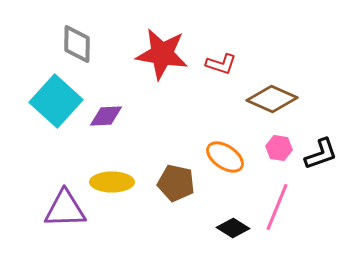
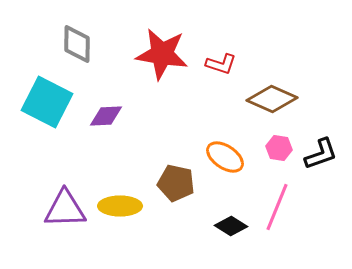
cyan square: moved 9 px left, 1 px down; rotated 15 degrees counterclockwise
yellow ellipse: moved 8 px right, 24 px down
black diamond: moved 2 px left, 2 px up
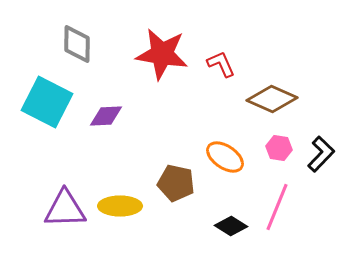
red L-shape: rotated 132 degrees counterclockwise
black L-shape: rotated 27 degrees counterclockwise
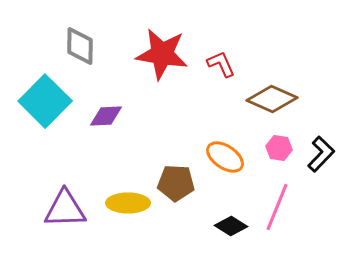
gray diamond: moved 3 px right, 2 px down
cyan square: moved 2 px left, 1 px up; rotated 18 degrees clockwise
brown pentagon: rotated 9 degrees counterclockwise
yellow ellipse: moved 8 px right, 3 px up
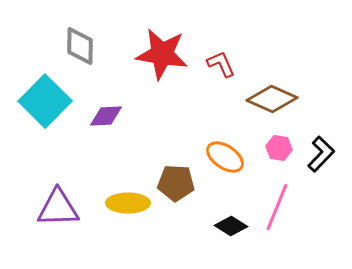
purple triangle: moved 7 px left, 1 px up
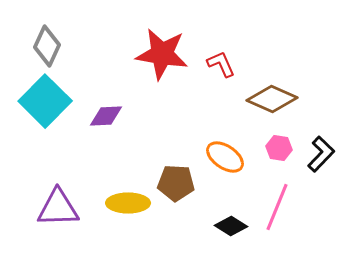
gray diamond: moved 33 px left; rotated 24 degrees clockwise
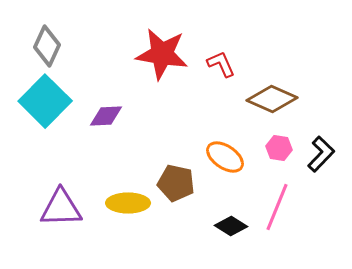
brown pentagon: rotated 9 degrees clockwise
purple triangle: moved 3 px right
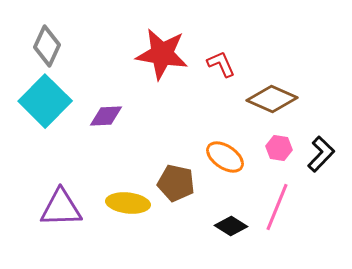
yellow ellipse: rotated 6 degrees clockwise
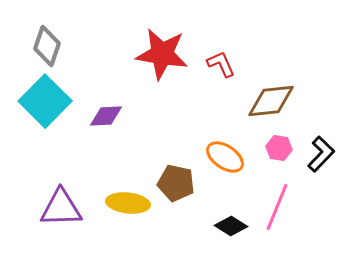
gray diamond: rotated 6 degrees counterclockwise
brown diamond: moved 1 px left, 2 px down; rotated 30 degrees counterclockwise
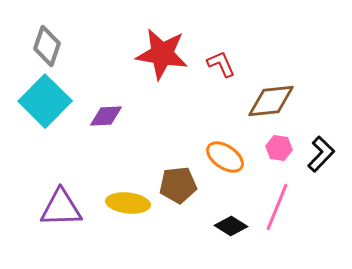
brown pentagon: moved 2 px right, 2 px down; rotated 18 degrees counterclockwise
